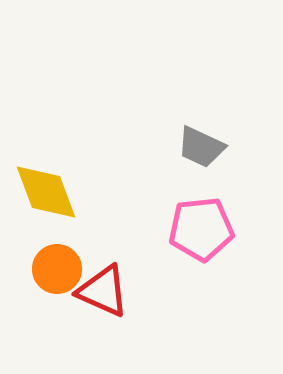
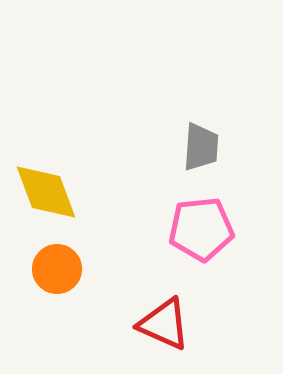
gray trapezoid: rotated 111 degrees counterclockwise
red triangle: moved 61 px right, 33 px down
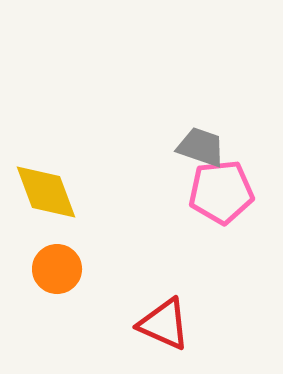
gray trapezoid: rotated 75 degrees counterclockwise
pink pentagon: moved 20 px right, 37 px up
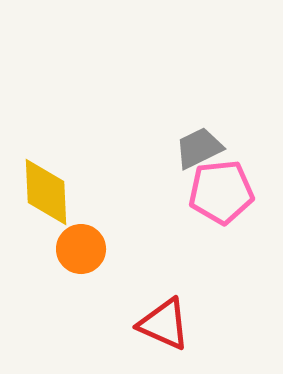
gray trapezoid: moved 2 px left, 1 px down; rotated 45 degrees counterclockwise
yellow diamond: rotated 18 degrees clockwise
orange circle: moved 24 px right, 20 px up
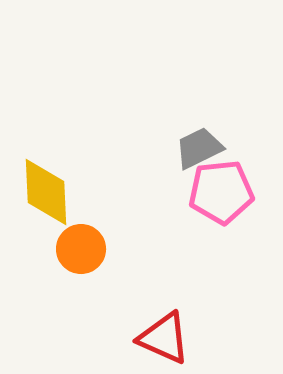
red triangle: moved 14 px down
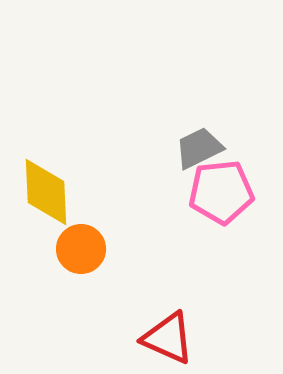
red triangle: moved 4 px right
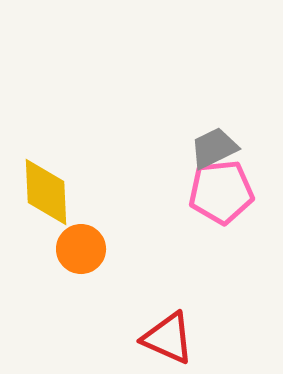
gray trapezoid: moved 15 px right
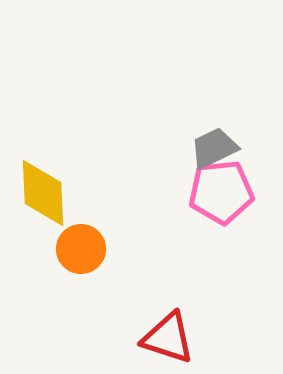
yellow diamond: moved 3 px left, 1 px down
red triangle: rotated 6 degrees counterclockwise
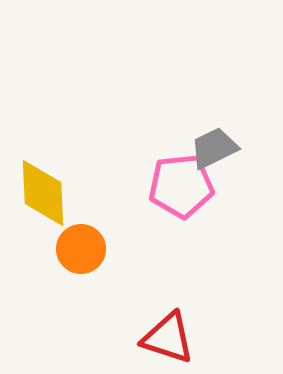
pink pentagon: moved 40 px left, 6 px up
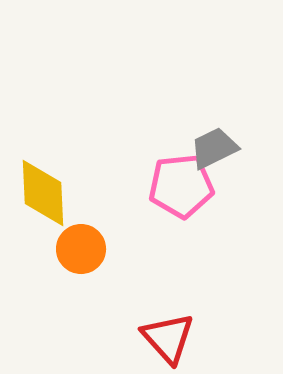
red triangle: rotated 30 degrees clockwise
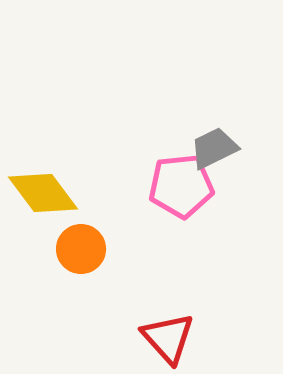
yellow diamond: rotated 34 degrees counterclockwise
